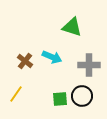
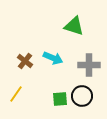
green triangle: moved 2 px right, 1 px up
cyan arrow: moved 1 px right, 1 px down
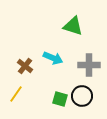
green triangle: moved 1 px left
brown cross: moved 5 px down
green square: rotated 21 degrees clockwise
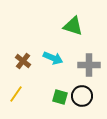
brown cross: moved 2 px left, 5 px up
green square: moved 2 px up
